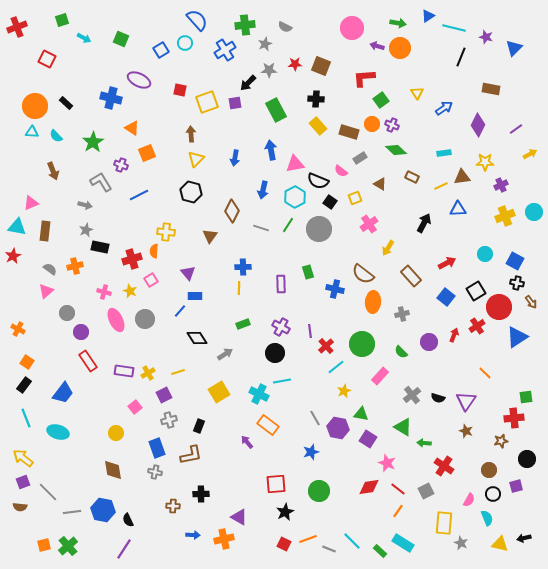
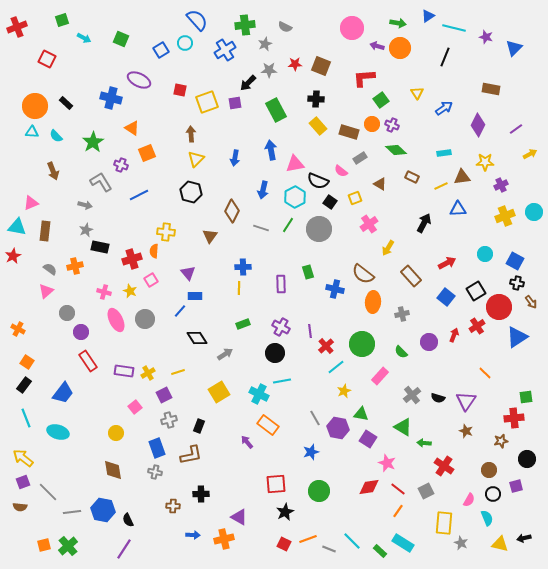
black line at (461, 57): moved 16 px left
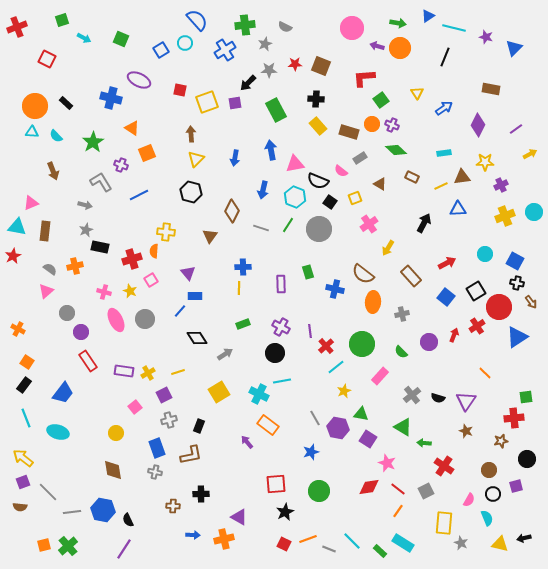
cyan hexagon at (295, 197): rotated 10 degrees counterclockwise
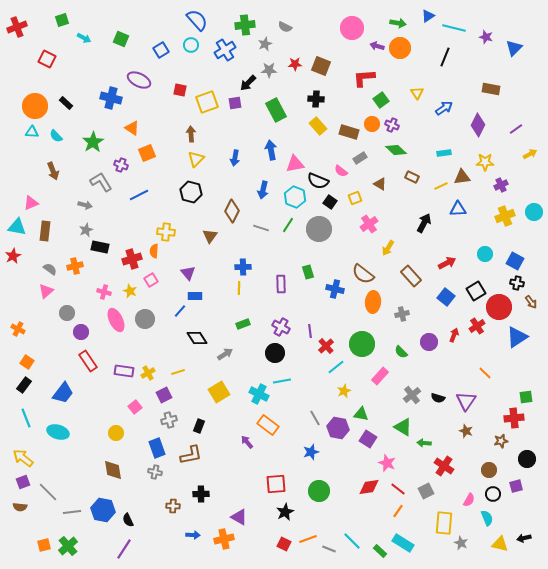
cyan circle at (185, 43): moved 6 px right, 2 px down
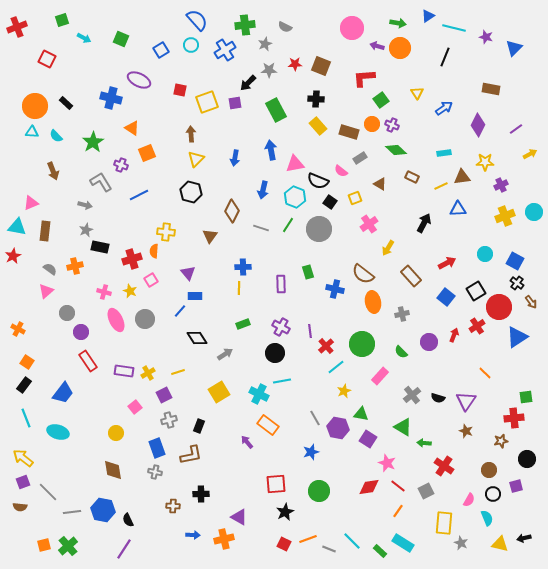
black cross at (517, 283): rotated 24 degrees clockwise
orange ellipse at (373, 302): rotated 15 degrees counterclockwise
red line at (398, 489): moved 3 px up
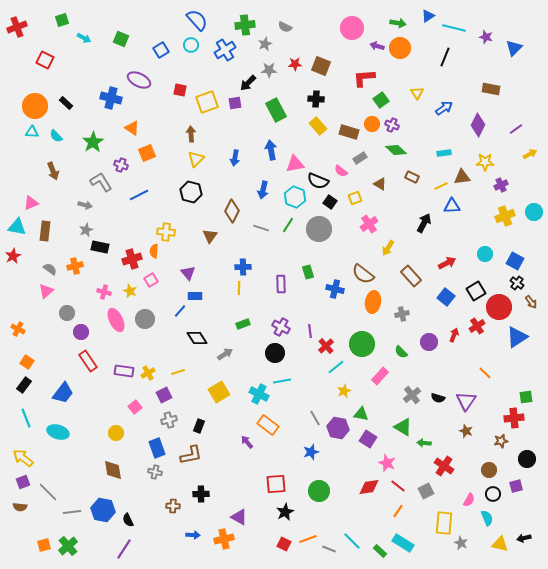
red square at (47, 59): moved 2 px left, 1 px down
blue triangle at (458, 209): moved 6 px left, 3 px up
orange ellipse at (373, 302): rotated 20 degrees clockwise
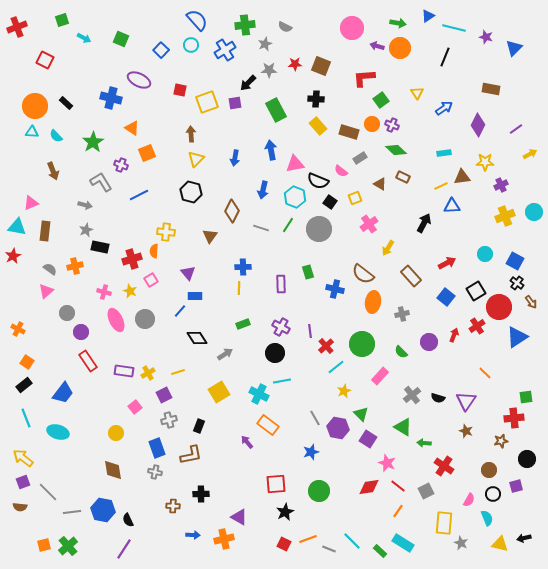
blue square at (161, 50): rotated 14 degrees counterclockwise
brown rectangle at (412, 177): moved 9 px left
black rectangle at (24, 385): rotated 14 degrees clockwise
green triangle at (361, 414): rotated 35 degrees clockwise
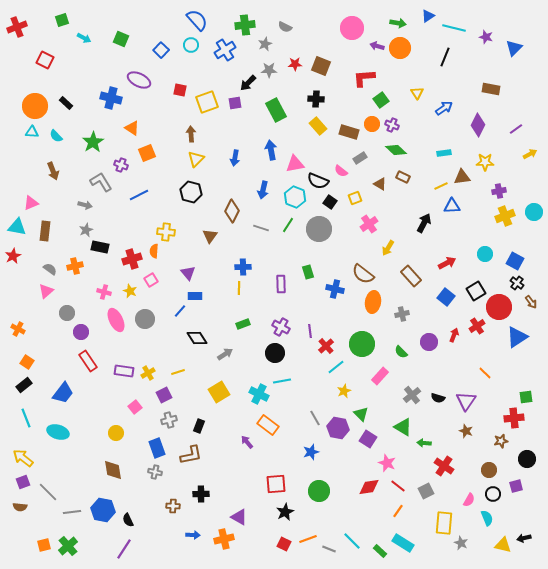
purple cross at (501, 185): moved 2 px left, 6 px down; rotated 16 degrees clockwise
yellow triangle at (500, 544): moved 3 px right, 1 px down
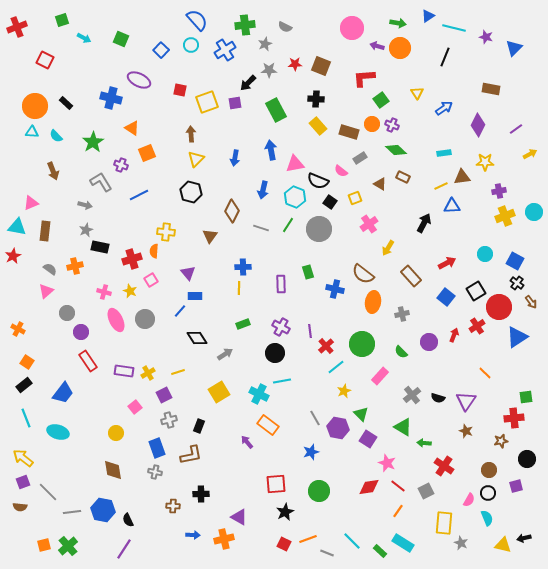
black circle at (493, 494): moved 5 px left, 1 px up
gray line at (329, 549): moved 2 px left, 4 px down
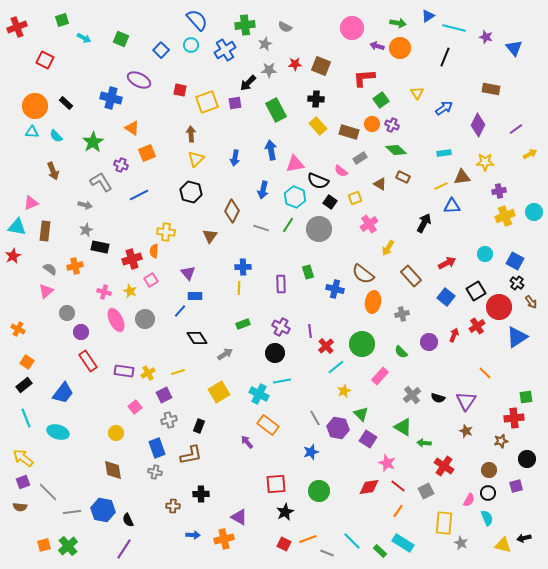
blue triangle at (514, 48): rotated 24 degrees counterclockwise
